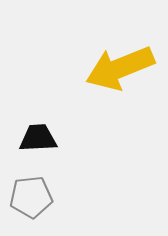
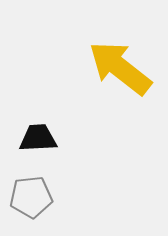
yellow arrow: rotated 60 degrees clockwise
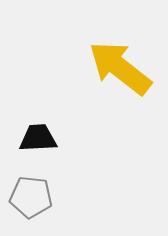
gray pentagon: rotated 12 degrees clockwise
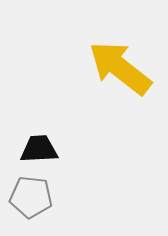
black trapezoid: moved 1 px right, 11 px down
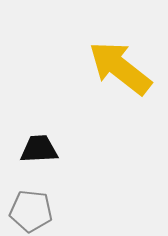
gray pentagon: moved 14 px down
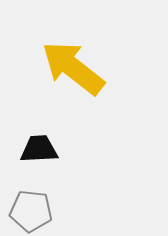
yellow arrow: moved 47 px left
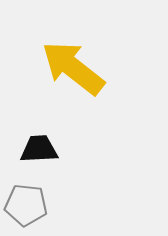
gray pentagon: moved 5 px left, 6 px up
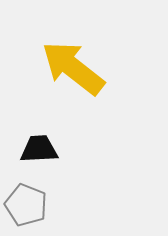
gray pentagon: rotated 15 degrees clockwise
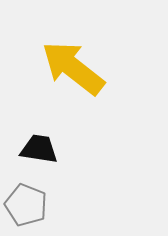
black trapezoid: rotated 12 degrees clockwise
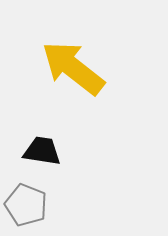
black trapezoid: moved 3 px right, 2 px down
